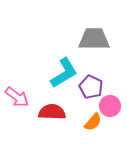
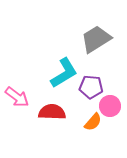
gray trapezoid: moved 2 px right; rotated 32 degrees counterclockwise
purple pentagon: rotated 20 degrees counterclockwise
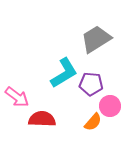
purple pentagon: moved 3 px up
red semicircle: moved 10 px left, 7 px down
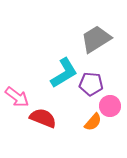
red semicircle: moved 1 px right, 1 px up; rotated 20 degrees clockwise
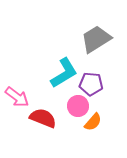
pink circle: moved 32 px left
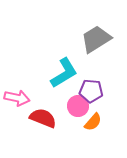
purple pentagon: moved 7 px down
pink arrow: moved 1 px down; rotated 25 degrees counterclockwise
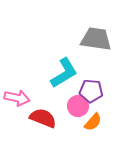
gray trapezoid: rotated 40 degrees clockwise
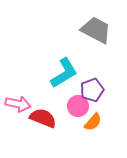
gray trapezoid: moved 9 px up; rotated 20 degrees clockwise
purple pentagon: moved 1 px right, 1 px up; rotated 25 degrees counterclockwise
pink arrow: moved 1 px right, 6 px down
